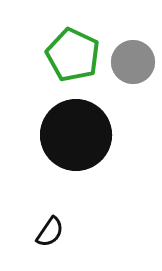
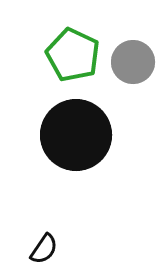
black semicircle: moved 6 px left, 17 px down
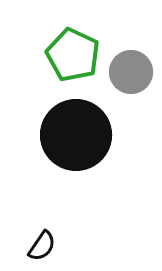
gray circle: moved 2 px left, 10 px down
black semicircle: moved 2 px left, 3 px up
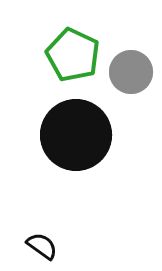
black semicircle: rotated 88 degrees counterclockwise
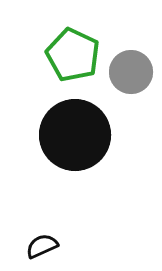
black circle: moved 1 px left
black semicircle: rotated 60 degrees counterclockwise
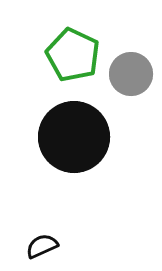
gray circle: moved 2 px down
black circle: moved 1 px left, 2 px down
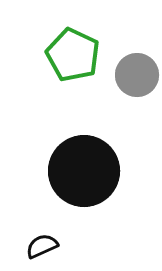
gray circle: moved 6 px right, 1 px down
black circle: moved 10 px right, 34 px down
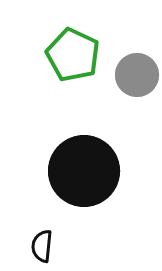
black semicircle: rotated 60 degrees counterclockwise
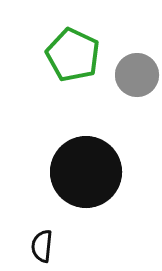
black circle: moved 2 px right, 1 px down
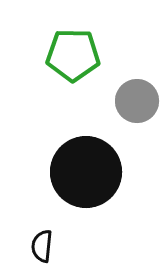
green pentagon: rotated 24 degrees counterclockwise
gray circle: moved 26 px down
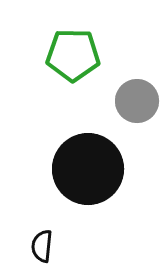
black circle: moved 2 px right, 3 px up
